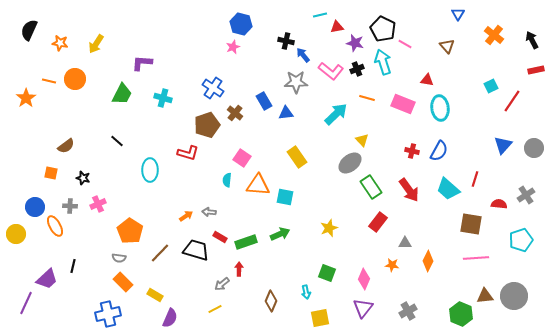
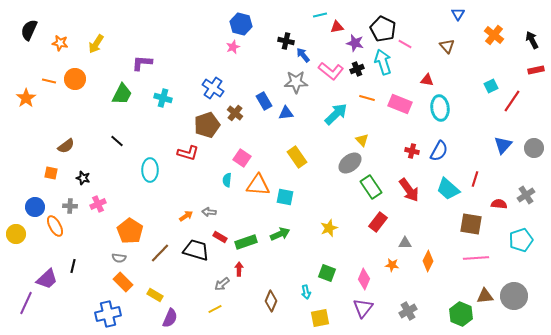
pink rectangle at (403, 104): moved 3 px left
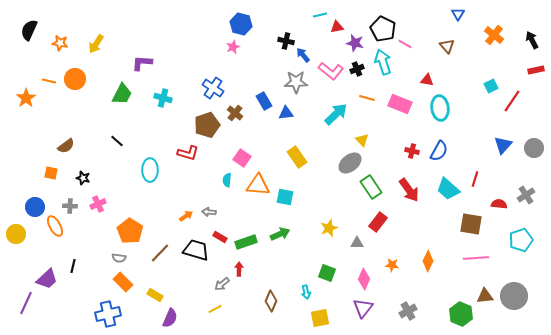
gray triangle at (405, 243): moved 48 px left
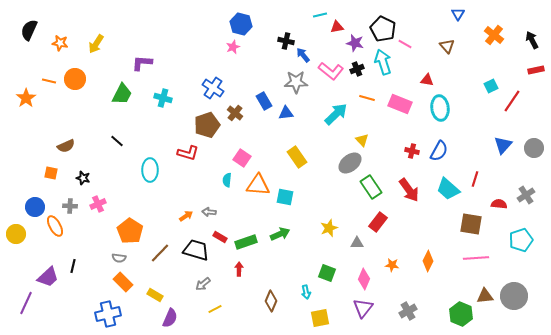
brown semicircle at (66, 146): rotated 12 degrees clockwise
purple trapezoid at (47, 279): moved 1 px right, 2 px up
gray arrow at (222, 284): moved 19 px left
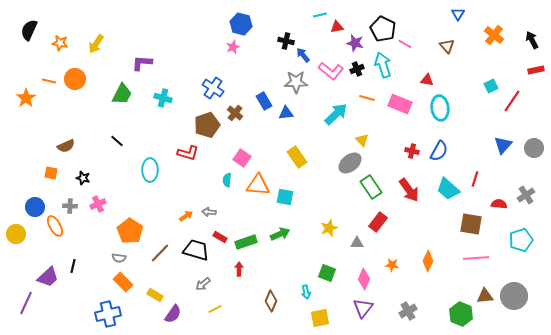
cyan arrow at (383, 62): moved 3 px down
purple semicircle at (170, 318): moved 3 px right, 4 px up; rotated 12 degrees clockwise
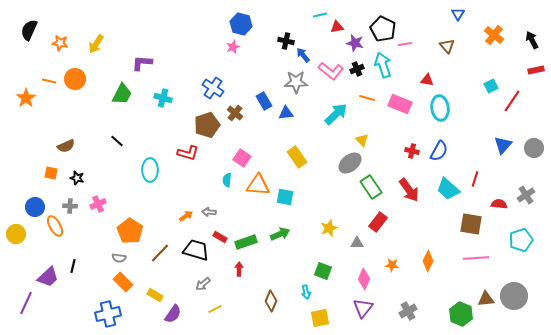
pink line at (405, 44): rotated 40 degrees counterclockwise
black star at (83, 178): moved 6 px left
green square at (327, 273): moved 4 px left, 2 px up
brown triangle at (485, 296): moved 1 px right, 3 px down
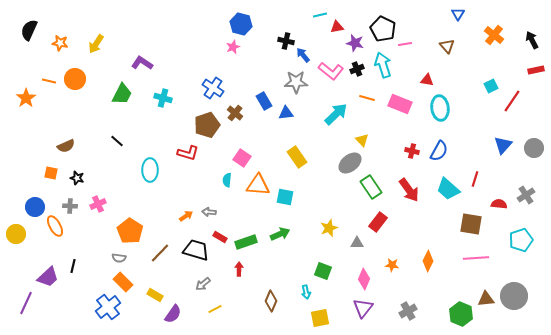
purple L-shape at (142, 63): rotated 30 degrees clockwise
blue cross at (108, 314): moved 7 px up; rotated 25 degrees counterclockwise
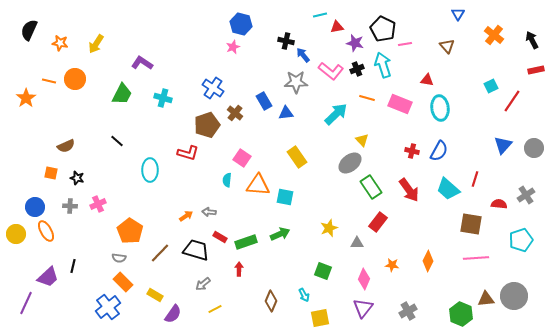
orange ellipse at (55, 226): moved 9 px left, 5 px down
cyan arrow at (306, 292): moved 2 px left, 3 px down; rotated 16 degrees counterclockwise
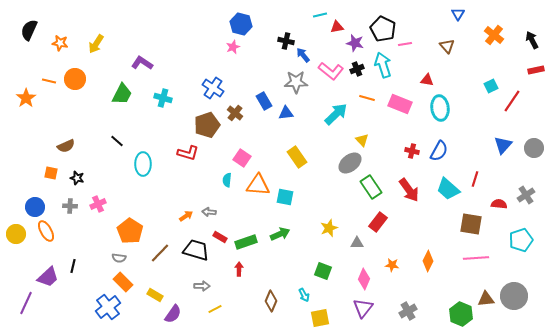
cyan ellipse at (150, 170): moved 7 px left, 6 px up
gray arrow at (203, 284): moved 1 px left, 2 px down; rotated 140 degrees counterclockwise
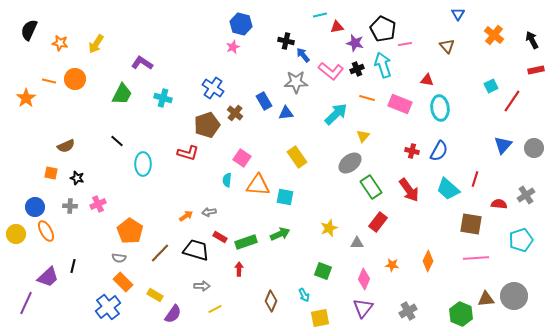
yellow triangle at (362, 140): moved 1 px right, 4 px up; rotated 24 degrees clockwise
gray arrow at (209, 212): rotated 16 degrees counterclockwise
